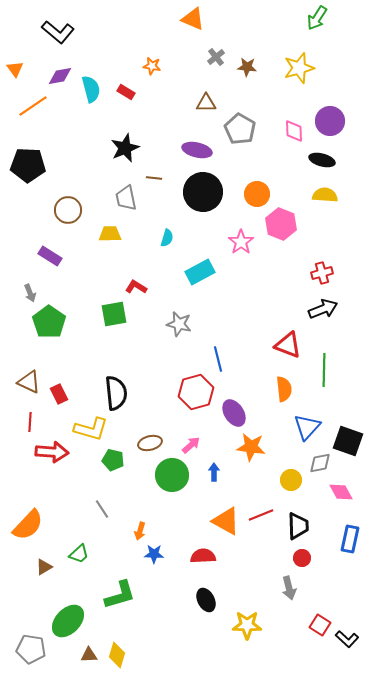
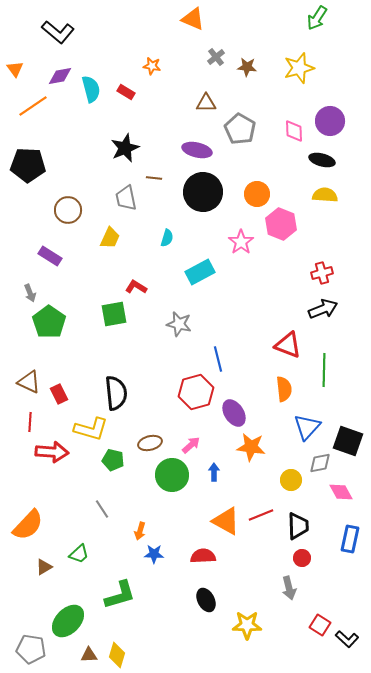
yellow trapezoid at (110, 234): moved 4 px down; rotated 115 degrees clockwise
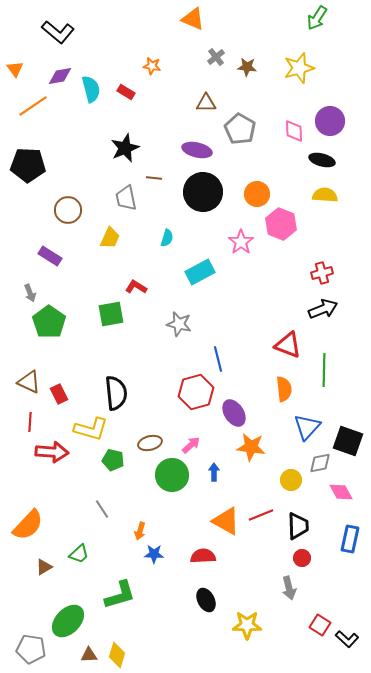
green square at (114, 314): moved 3 px left
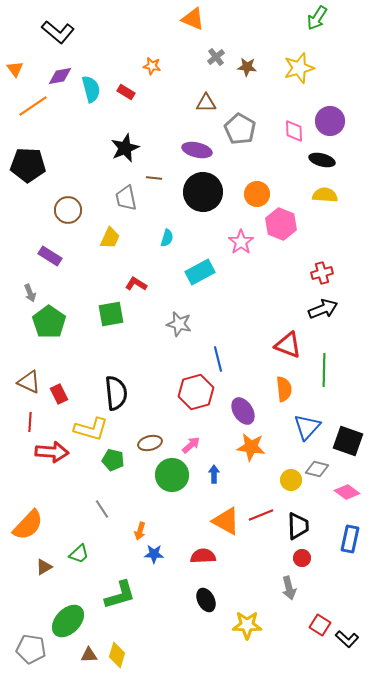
red L-shape at (136, 287): moved 3 px up
purple ellipse at (234, 413): moved 9 px right, 2 px up
gray diamond at (320, 463): moved 3 px left, 6 px down; rotated 25 degrees clockwise
blue arrow at (214, 472): moved 2 px down
pink diamond at (341, 492): moved 6 px right; rotated 25 degrees counterclockwise
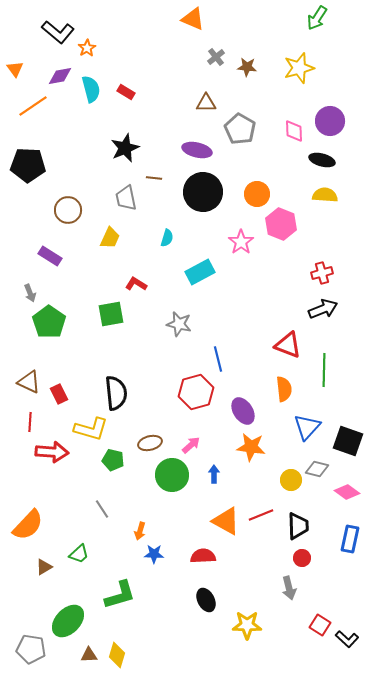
orange star at (152, 66): moved 65 px left, 18 px up; rotated 30 degrees clockwise
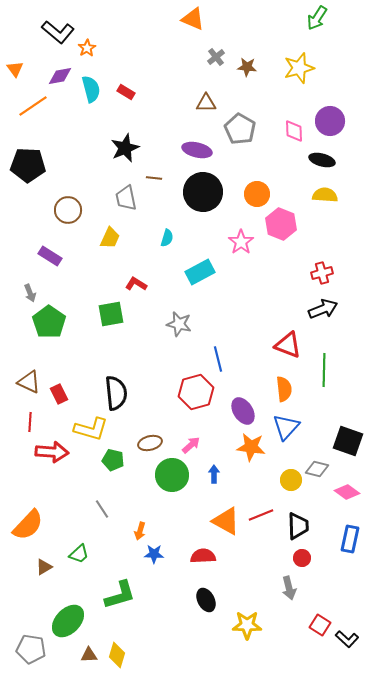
blue triangle at (307, 427): moved 21 px left
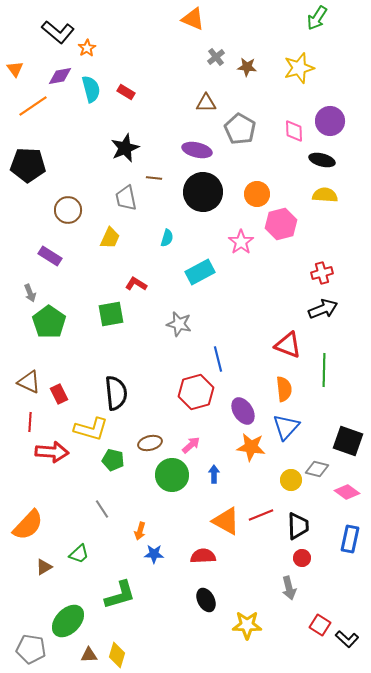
pink hexagon at (281, 224): rotated 24 degrees clockwise
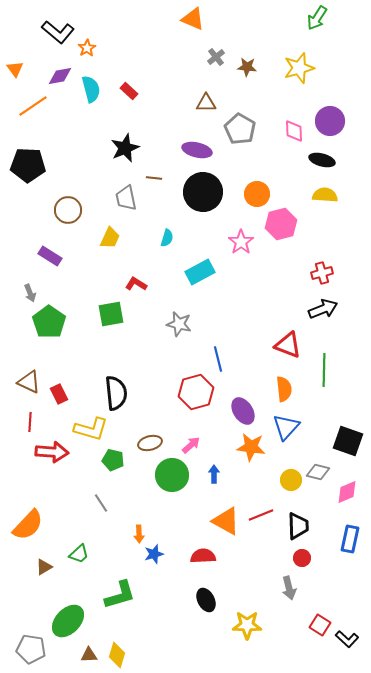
red rectangle at (126, 92): moved 3 px right, 1 px up; rotated 12 degrees clockwise
gray diamond at (317, 469): moved 1 px right, 3 px down
pink diamond at (347, 492): rotated 60 degrees counterclockwise
gray line at (102, 509): moved 1 px left, 6 px up
orange arrow at (140, 531): moved 1 px left, 3 px down; rotated 18 degrees counterclockwise
blue star at (154, 554): rotated 18 degrees counterclockwise
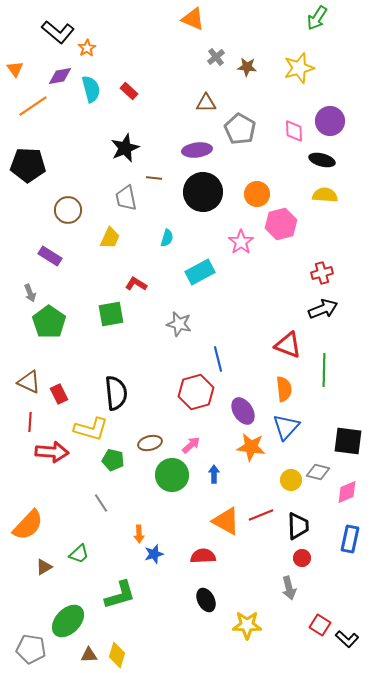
purple ellipse at (197, 150): rotated 20 degrees counterclockwise
black square at (348, 441): rotated 12 degrees counterclockwise
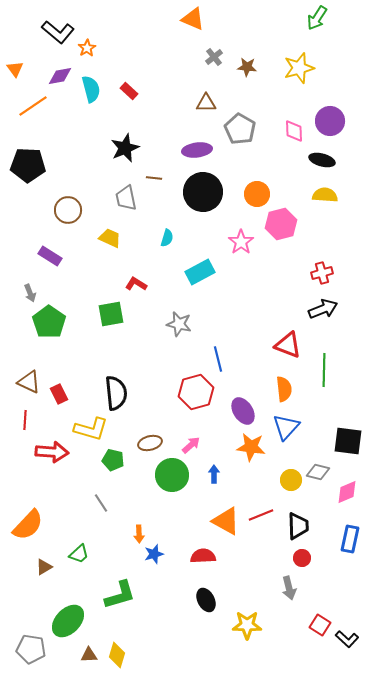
gray cross at (216, 57): moved 2 px left
yellow trapezoid at (110, 238): rotated 90 degrees counterclockwise
red line at (30, 422): moved 5 px left, 2 px up
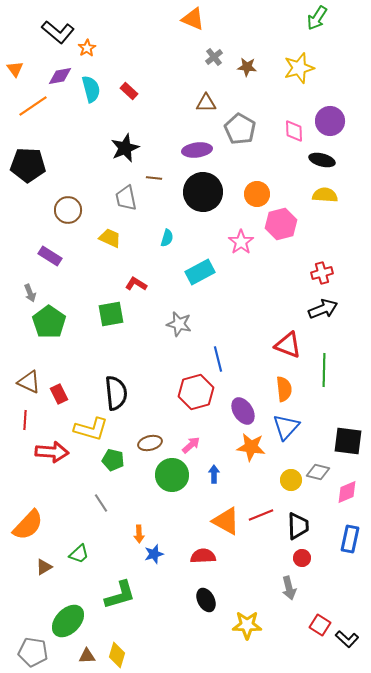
gray pentagon at (31, 649): moved 2 px right, 3 px down
brown triangle at (89, 655): moved 2 px left, 1 px down
